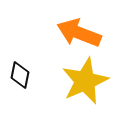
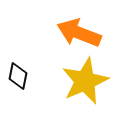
black diamond: moved 2 px left, 1 px down
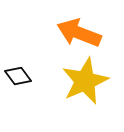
black diamond: rotated 48 degrees counterclockwise
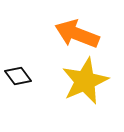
orange arrow: moved 2 px left, 1 px down
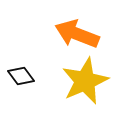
black diamond: moved 3 px right
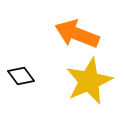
yellow star: moved 4 px right
